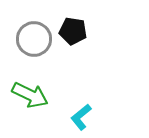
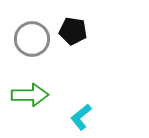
gray circle: moved 2 px left
green arrow: rotated 27 degrees counterclockwise
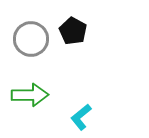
black pentagon: rotated 20 degrees clockwise
gray circle: moved 1 px left
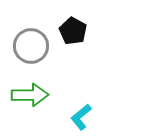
gray circle: moved 7 px down
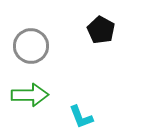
black pentagon: moved 28 px right, 1 px up
cyan L-shape: rotated 72 degrees counterclockwise
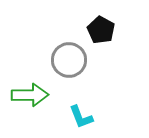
gray circle: moved 38 px right, 14 px down
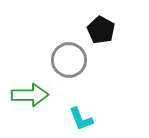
cyan L-shape: moved 2 px down
